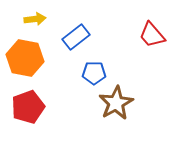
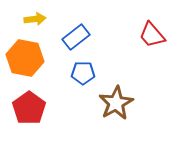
blue pentagon: moved 11 px left
red pentagon: moved 1 px right, 1 px down; rotated 16 degrees counterclockwise
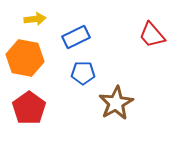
blue rectangle: rotated 12 degrees clockwise
